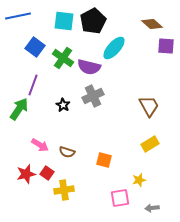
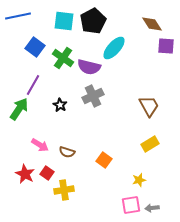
brown diamond: rotated 15 degrees clockwise
purple line: rotated 10 degrees clockwise
black star: moved 3 px left
orange square: rotated 21 degrees clockwise
red star: moved 1 px left; rotated 30 degrees counterclockwise
pink square: moved 11 px right, 7 px down
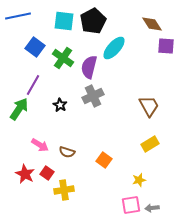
purple semicircle: rotated 90 degrees clockwise
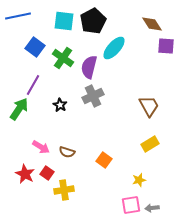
pink arrow: moved 1 px right, 2 px down
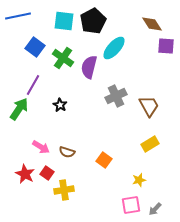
gray cross: moved 23 px right
gray arrow: moved 3 px right, 1 px down; rotated 40 degrees counterclockwise
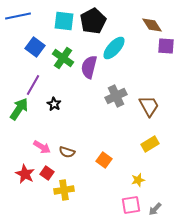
brown diamond: moved 1 px down
black star: moved 6 px left, 1 px up
pink arrow: moved 1 px right
yellow star: moved 1 px left
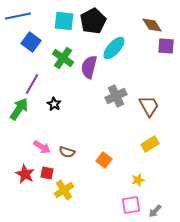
blue square: moved 4 px left, 5 px up
purple line: moved 1 px left, 1 px up
red square: rotated 24 degrees counterclockwise
yellow cross: rotated 24 degrees counterclockwise
gray arrow: moved 2 px down
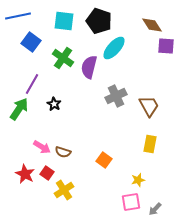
black pentagon: moved 6 px right; rotated 25 degrees counterclockwise
yellow rectangle: rotated 48 degrees counterclockwise
brown semicircle: moved 4 px left
red square: rotated 24 degrees clockwise
pink square: moved 3 px up
gray arrow: moved 2 px up
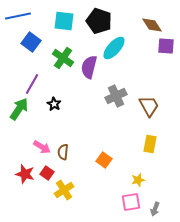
brown semicircle: rotated 77 degrees clockwise
red star: rotated 12 degrees counterclockwise
gray arrow: rotated 24 degrees counterclockwise
